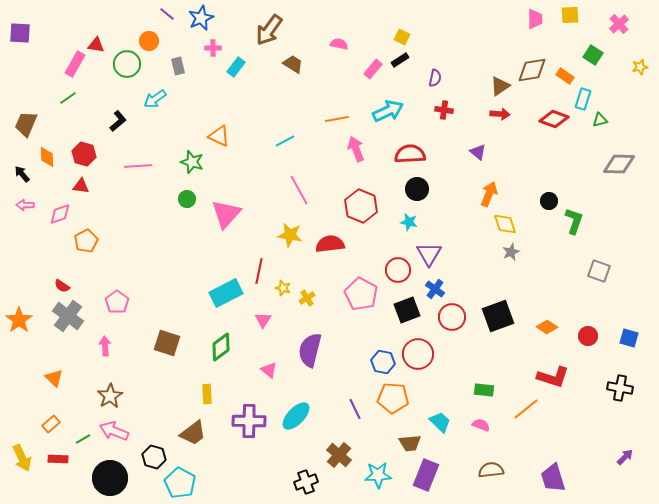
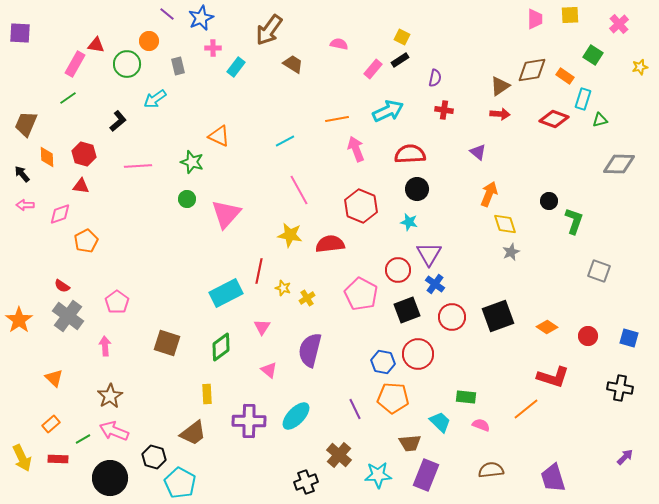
blue cross at (435, 289): moved 5 px up
pink triangle at (263, 320): moved 1 px left, 7 px down
green rectangle at (484, 390): moved 18 px left, 7 px down
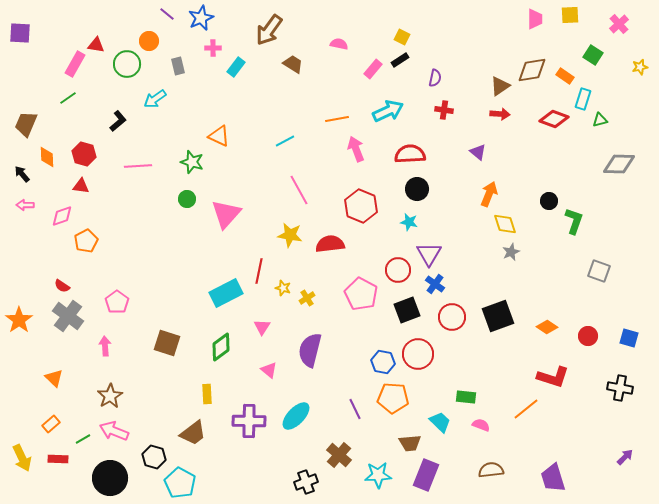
pink diamond at (60, 214): moved 2 px right, 2 px down
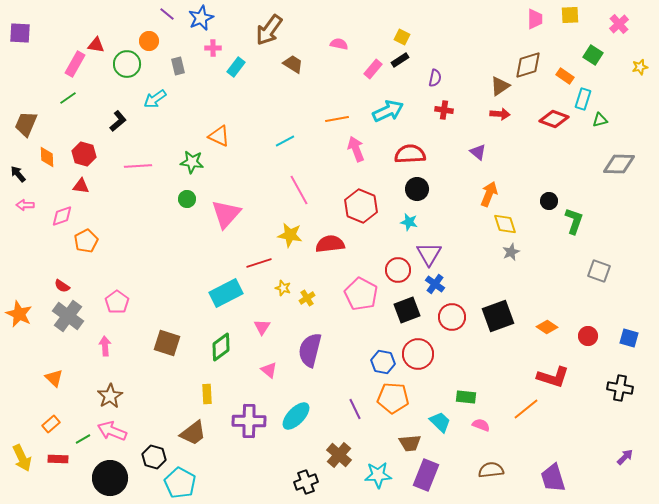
brown diamond at (532, 70): moved 4 px left, 5 px up; rotated 8 degrees counterclockwise
green star at (192, 162): rotated 10 degrees counterclockwise
black arrow at (22, 174): moved 4 px left
red line at (259, 271): moved 8 px up; rotated 60 degrees clockwise
orange star at (19, 320): moved 6 px up; rotated 12 degrees counterclockwise
pink arrow at (114, 431): moved 2 px left
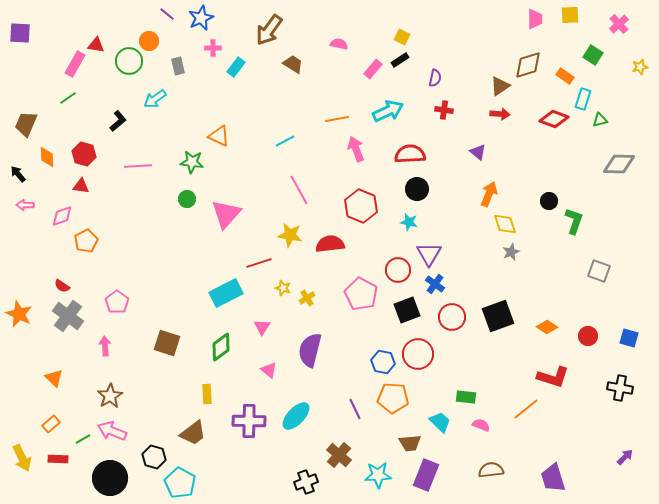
green circle at (127, 64): moved 2 px right, 3 px up
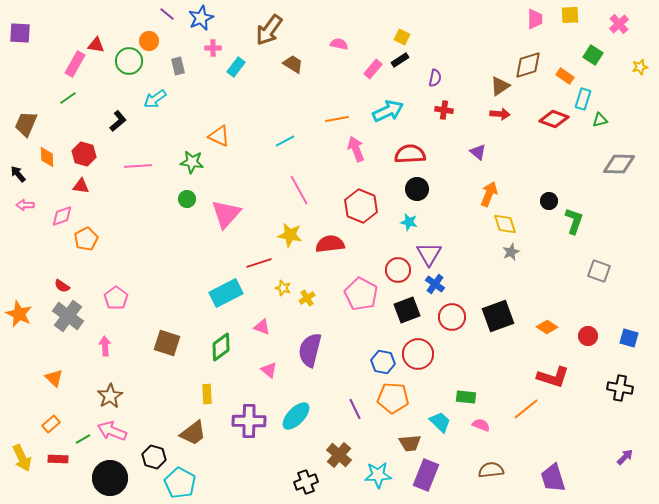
orange pentagon at (86, 241): moved 2 px up
pink pentagon at (117, 302): moved 1 px left, 4 px up
pink triangle at (262, 327): rotated 42 degrees counterclockwise
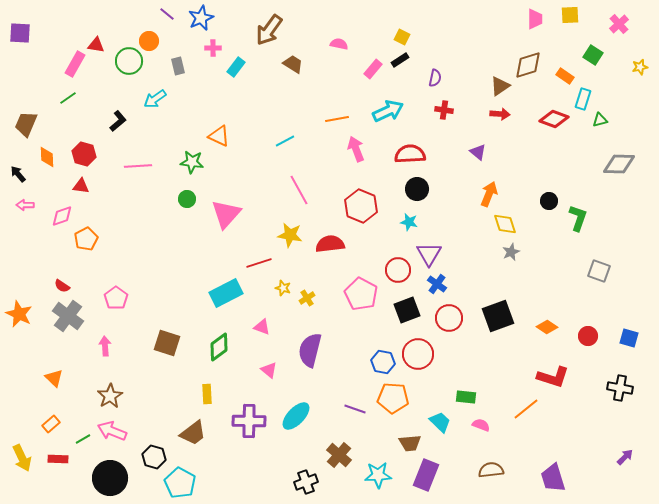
green L-shape at (574, 221): moved 4 px right, 3 px up
blue cross at (435, 284): moved 2 px right
red circle at (452, 317): moved 3 px left, 1 px down
green diamond at (221, 347): moved 2 px left
purple line at (355, 409): rotated 45 degrees counterclockwise
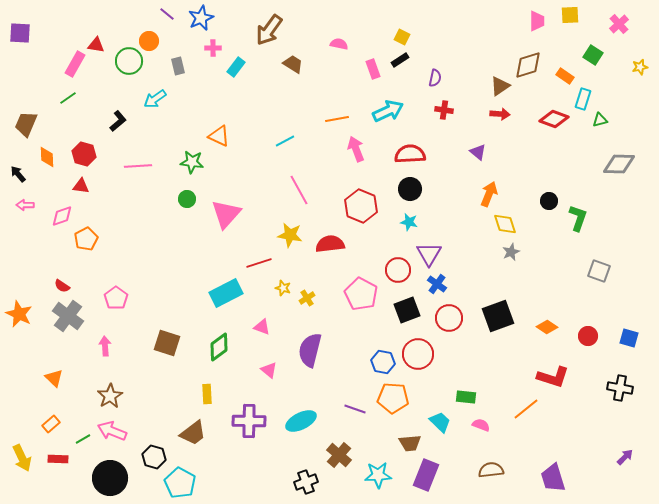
pink trapezoid at (535, 19): moved 2 px right, 2 px down
pink rectangle at (373, 69): rotated 60 degrees counterclockwise
black circle at (417, 189): moved 7 px left
cyan ellipse at (296, 416): moved 5 px right, 5 px down; rotated 20 degrees clockwise
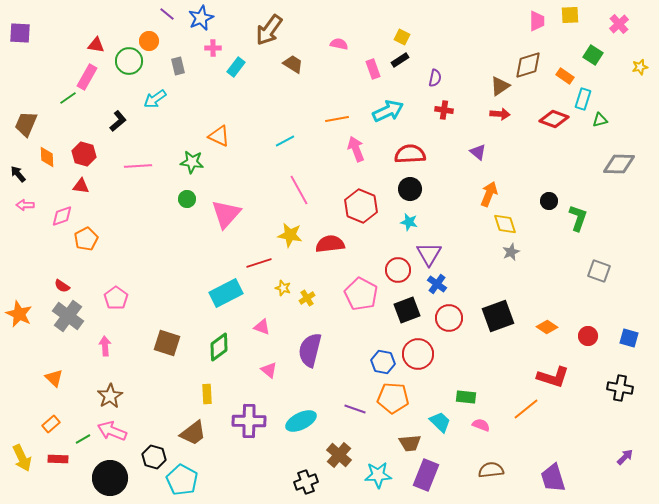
pink rectangle at (75, 64): moved 12 px right, 13 px down
cyan pentagon at (180, 483): moved 2 px right, 3 px up
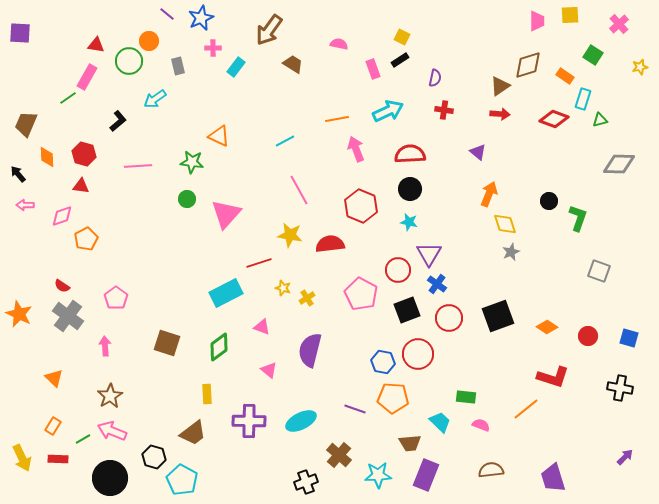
orange rectangle at (51, 424): moved 2 px right, 2 px down; rotated 18 degrees counterclockwise
